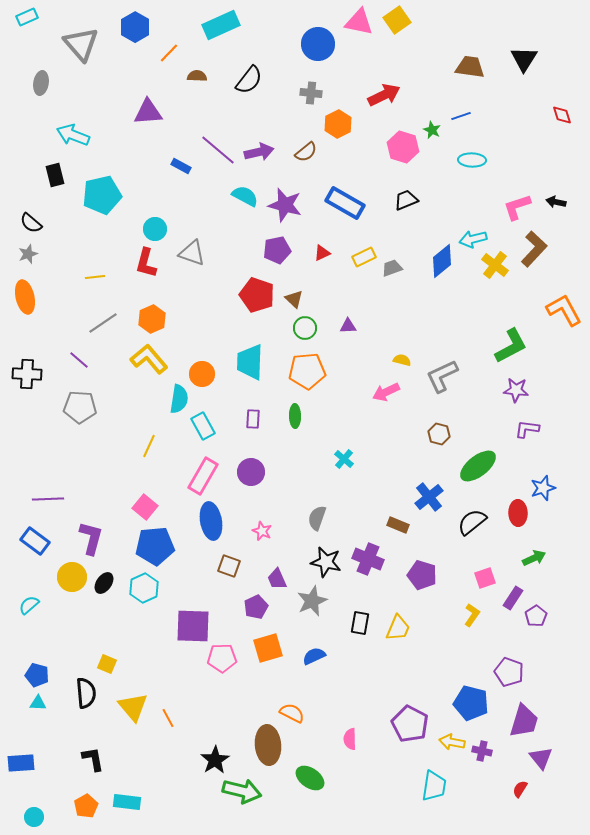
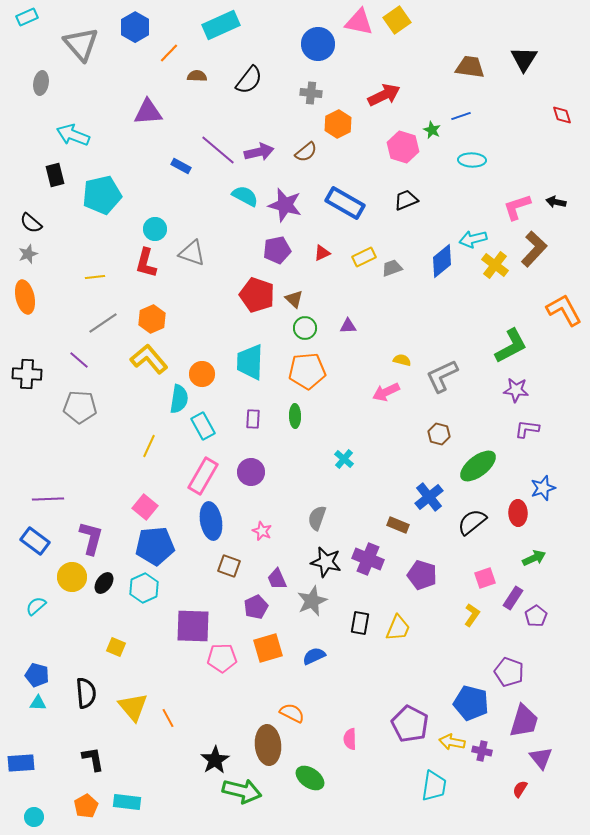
cyan semicircle at (29, 605): moved 7 px right, 1 px down
yellow square at (107, 664): moved 9 px right, 17 px up
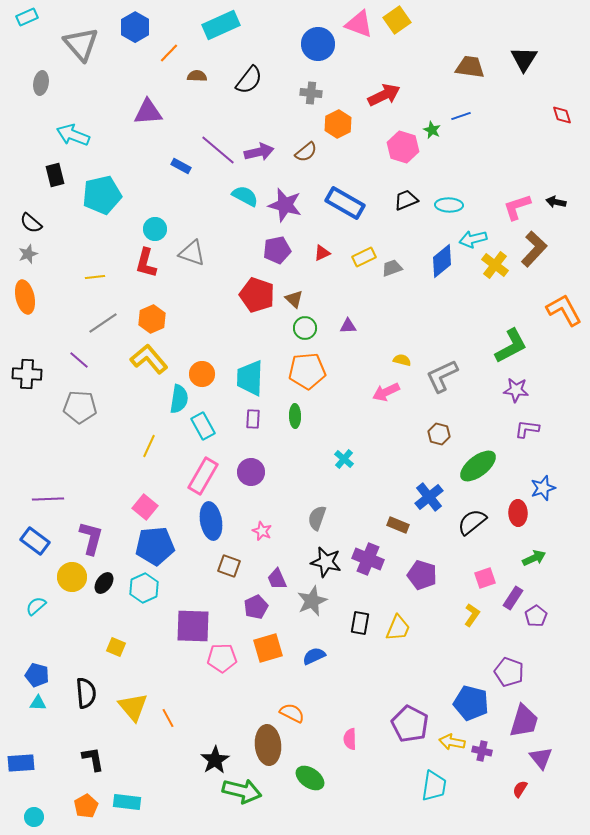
pink triangle at (359, 22): moved 2 px down; rotated 8 degrees clockwise
cyan ellipse at (472, 160): moved 23 px left, 45 px down
cyan trapezoid at (250, 362): moved 16 px down
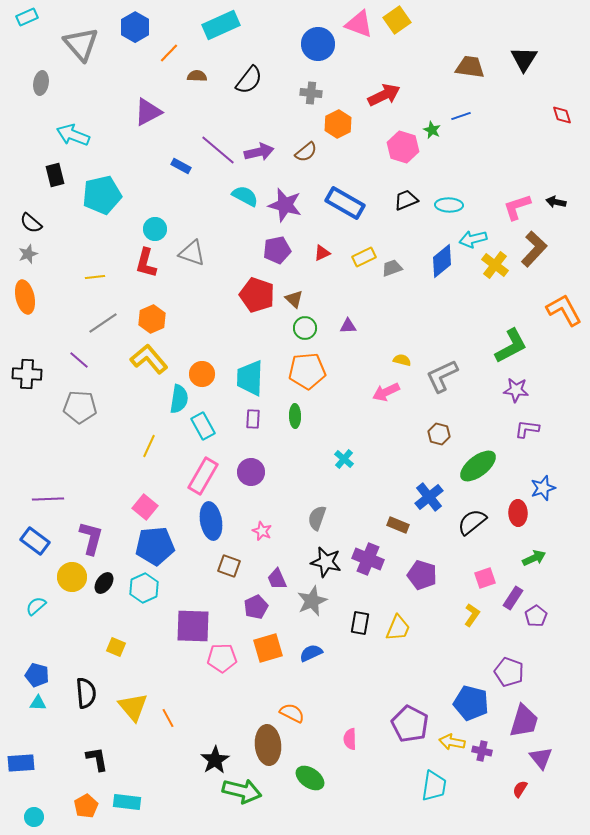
purple triangle at (148, 112): rotated 24 degrees counterclockwise
blue semicircle at (314, 656): moved 3 px left, 3 px up
black L-shape at (93, 759): moved 4 px right
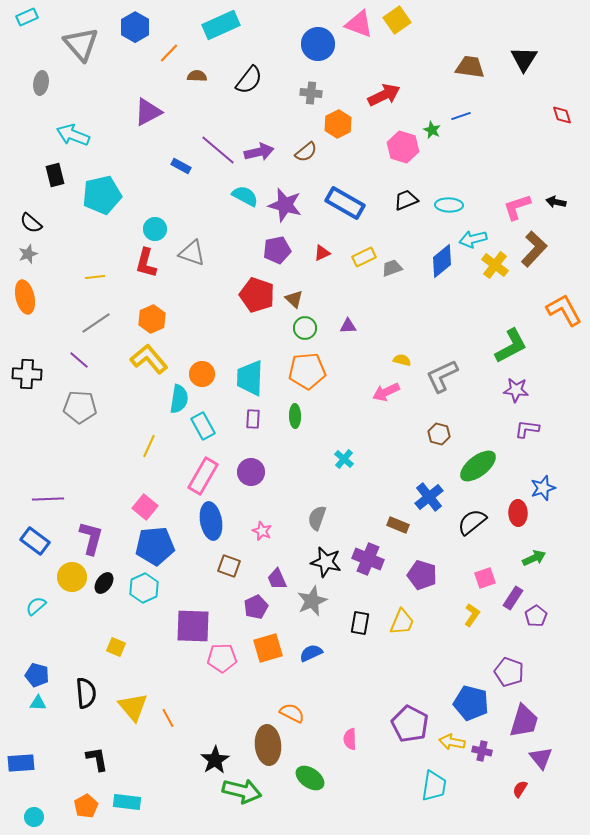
gray line at (103, 323): moved 7 px left
yellow trapezoid at (398, 628): moved 4 px right, 6 px up
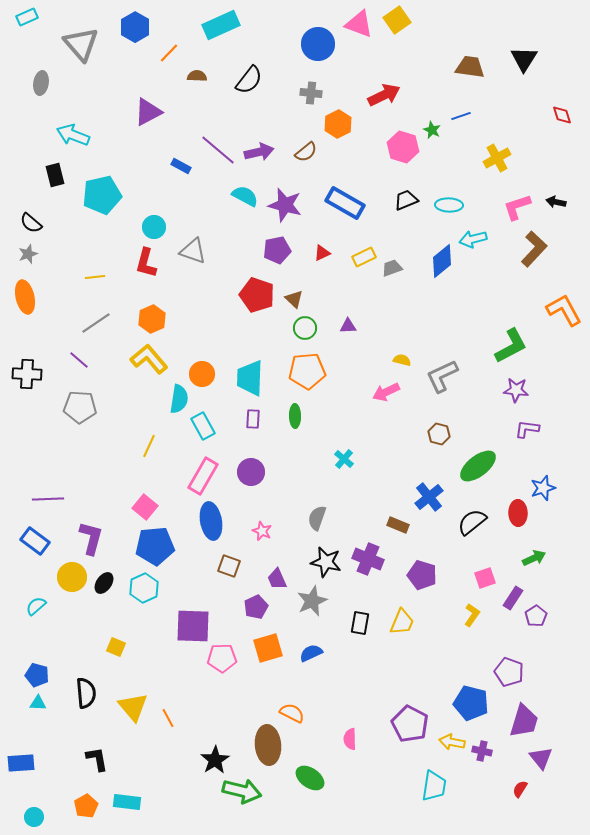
cyan circle at (155, 229): moved 1 px left, 2 px up
gray triangle at (192, 253): moved 1 px right, 2 px up
yellow cross at (495, 265): moved 2 px right, 107 px up; rotated 24 degrees clockwise
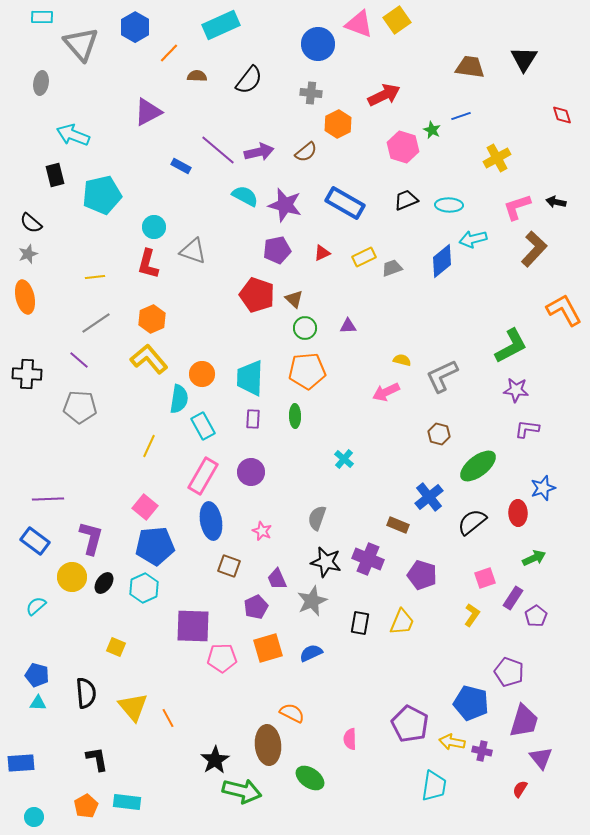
cyan rectangle at (27, 17): moved 15 px right; rotated 25 degrees clockwise
red L-shape at (146, 263): moved 2 px right, 1 px down
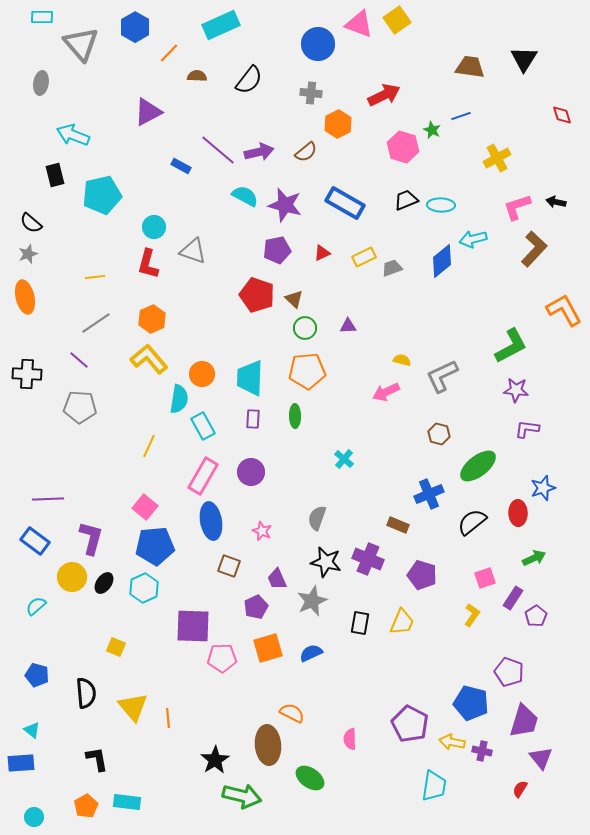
cyan ellipse at (449, 205): moved 8 px left
blue cross at (429, 497): moved 3 px up; rotated 16 degrees clockwise
cyan triangle at (38, 703): moved 6 px left, 27 px down; rotated 36 degrees clockwise
orange line at (168, 718): rotated 24 degrees clockwise
green arrow at (242, 791): moved 5 px down
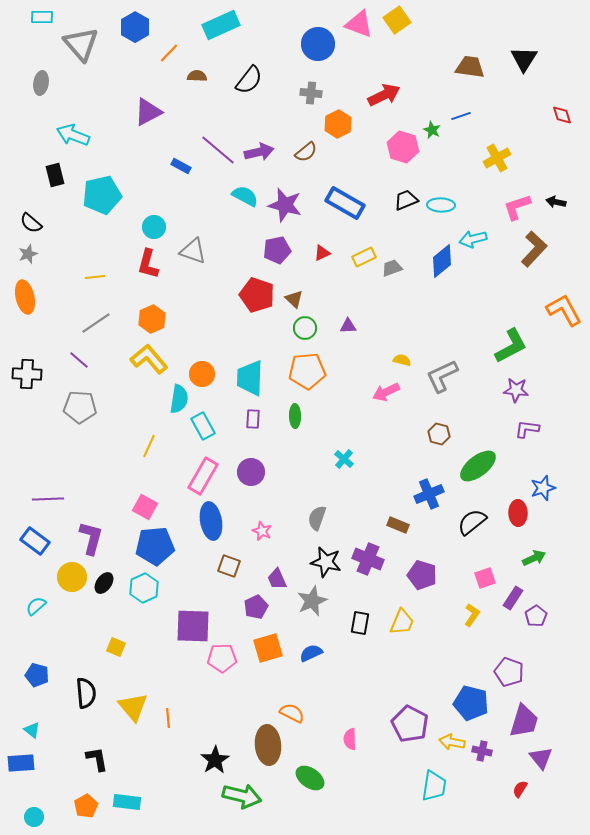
pink square at (145, 507): rotated 10 degrees counterclockwise
